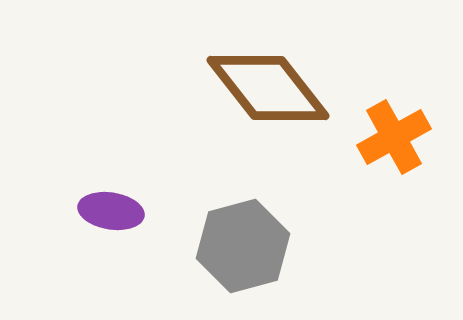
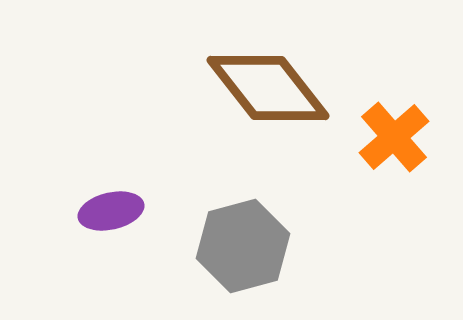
orange cross: rotated 12 degrees counterclockwise
purple ellipse: rotated 22 degrees counterclockwise
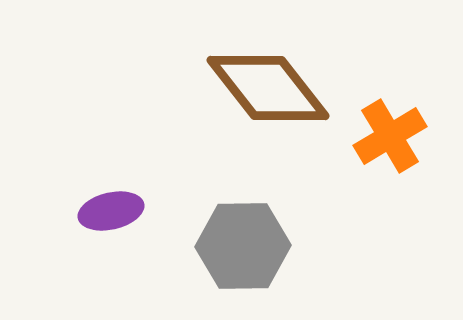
orange cross: moved 4 px left, 1 px up; rotated 10 degrees clockwise
gray hexagon: rotated 14 degrees clockwise
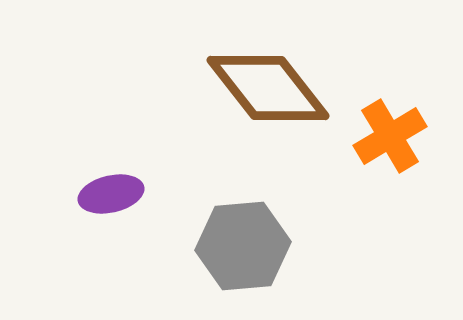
purple ellipse: moved 17 px up
gray hexagon: rotated 4 degrees counterclockwise
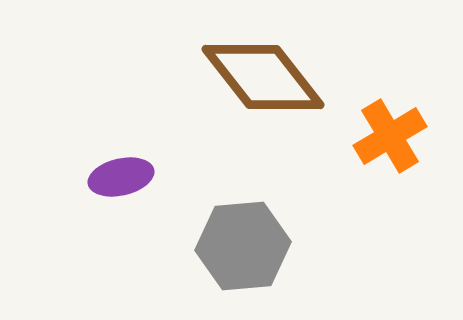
brown diamond: moved 5 px left, 11 px up
purple ellipse: moved 10 px right, 17 px up
